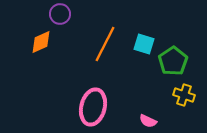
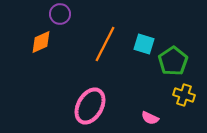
pink ellipse: moved 3 px left, 1 px up; rotated 15 degrees clockwise
pink semicircle: moved 2 px right, 3 px up
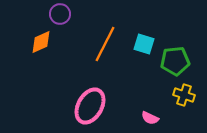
green pentagon: moved 2 px right; rotated 28 degrees clockwise
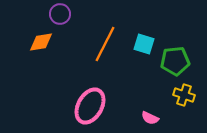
orange diamond: rotated 15 degrees clockwise
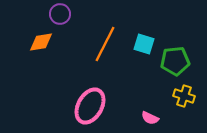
yellow cross: moved 1 px down
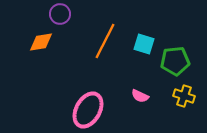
orange line: moved 3 px up
pink ellipse: moved 2 px left, 4 px down
pink semicircle: moved 10 px left, 22 px up
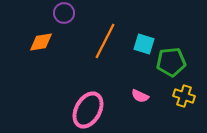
purple circle: moved 4 px right, 1 px up
green pentagon: moved 4 px left, 1 px down
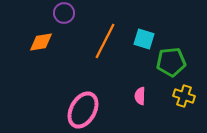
cyan square: moved 5 px up
pink semicircle: rotated 66 degrees clockwise
pink ellipse: moved 5 px left
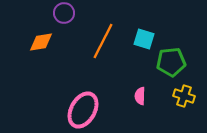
orange line: moved 2 px left
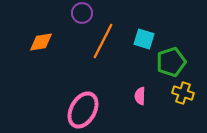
purple circle: moved 18 px right
green pentagon: rotated 12 degrees counterclockwise
yellow cross: moved 1 px left, 3 px up
